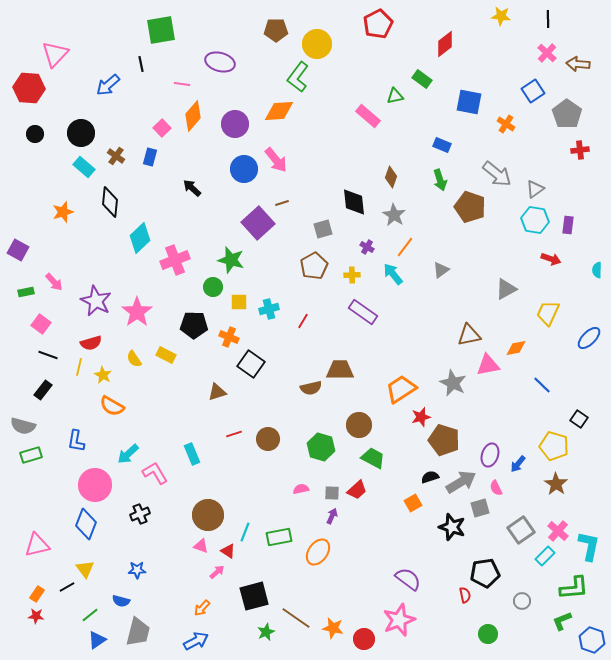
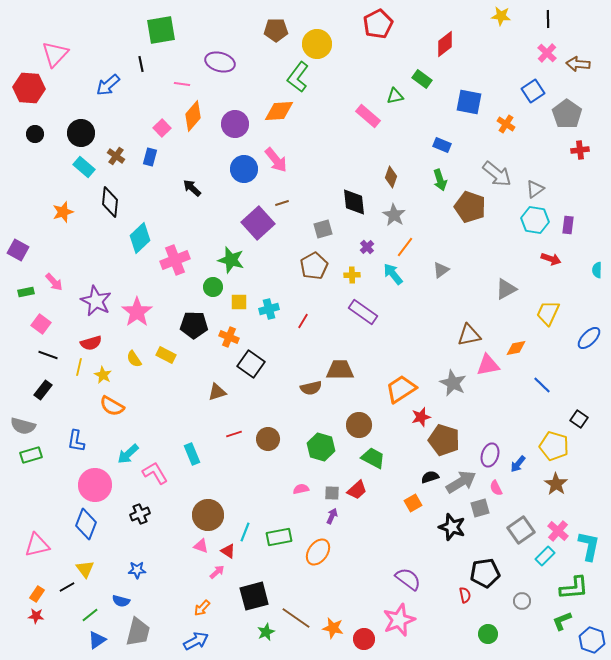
purple cross at (367, 247): rotated 16 degrees clockwise
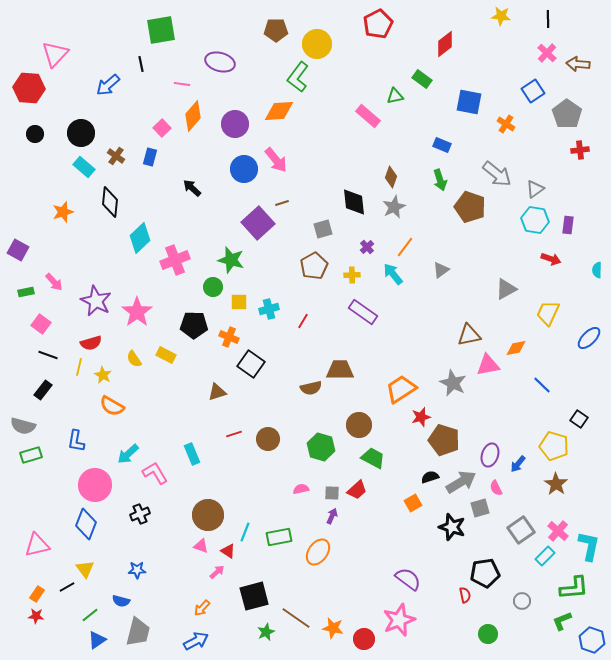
gray star at (394, 215): moved 8 px up; rotated 15 degrees clockwise
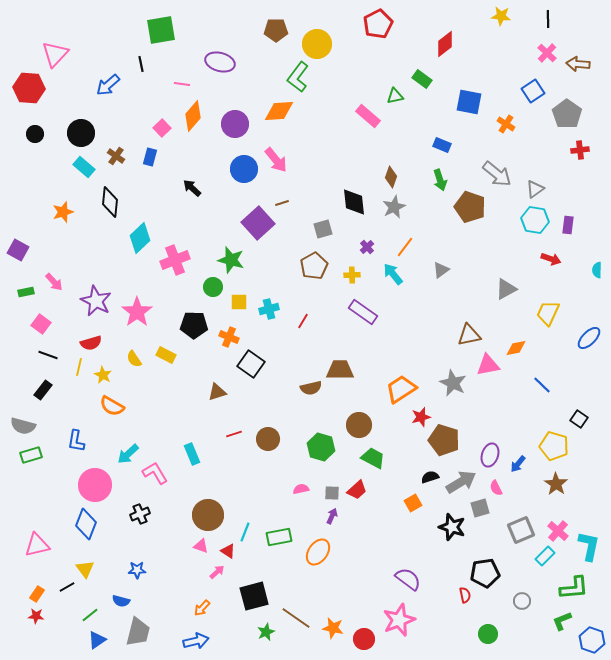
gray square at (521, 530): rotated 12 degrees clockwise
blue arrow at (196, 641): rotated 15 degrees clockwise
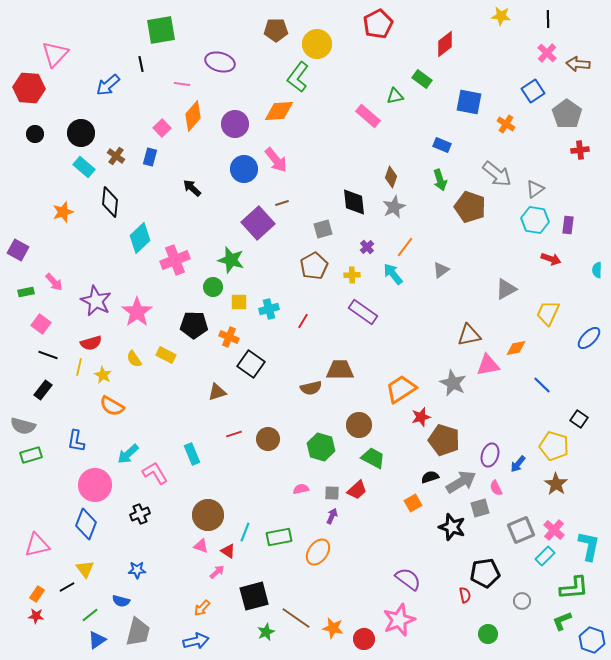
pink cross at (558, 531): moved 4 px left, 1 px up
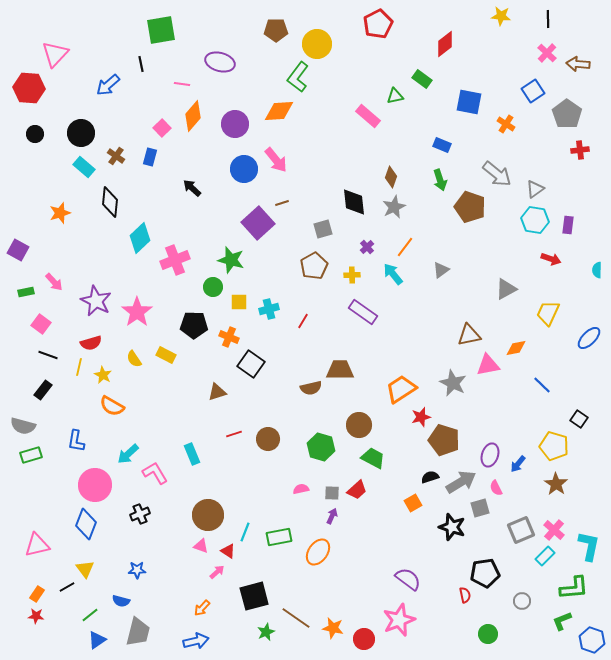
orange star at (63, 212): moved 3 px left, 1 px down
